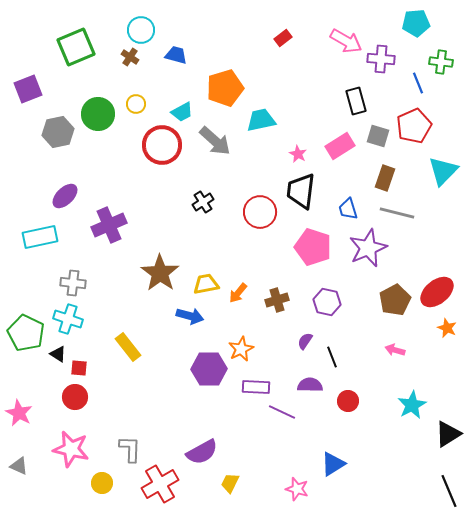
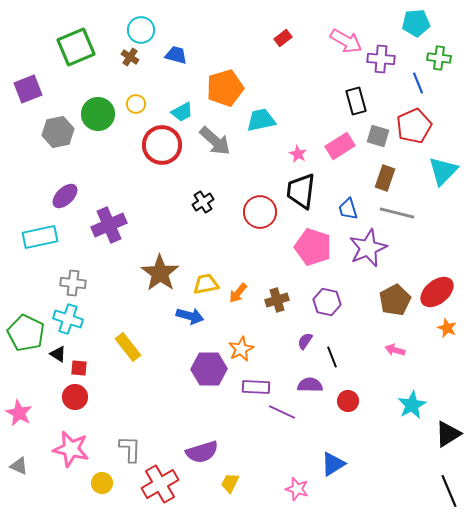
green cross at (441, 62): moved 2 px left, 4 px up
purple semicircle at (202, 452): rotated 12 degrees clockwise
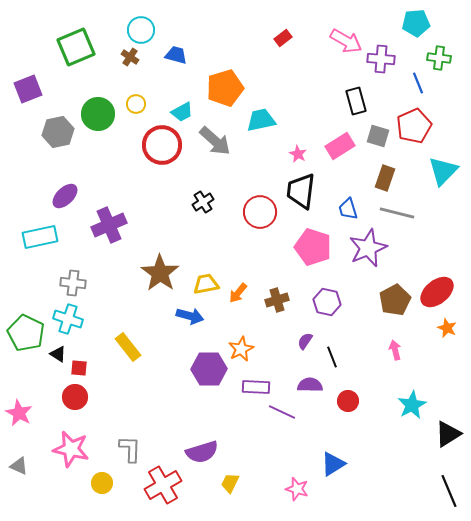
pink arrow at (395, 350): rotated 60 degrees clockwise
red cross at (160, 484): moved 3 px right, 1 px down
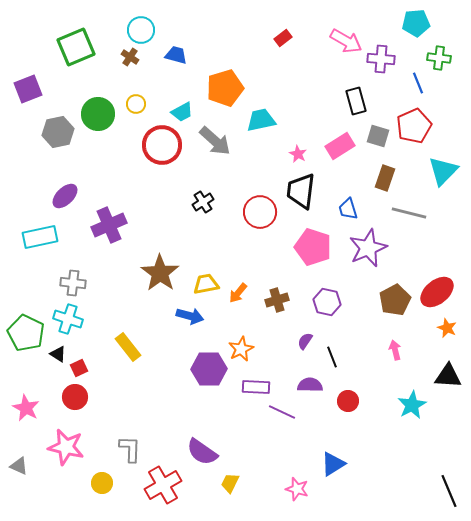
gray line at (397, 213): moved 12 px right
red square at (79, 368): rotated 30 degrees counterclockwise
pink star at (19, 413): moved 7 px right, 5 px up
black triangle at (448, 434): moved 58 px up; rotated 36 degrees clockwise
pink star at (71, 449): moved 5 px left, 2 px up
purple semicircle at (202, 452): rotated 52 degrees clockwise
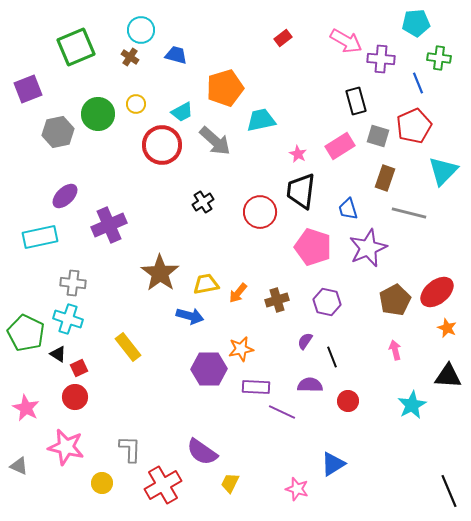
orange star at (241, 349): rotated 15 degrees clockwise
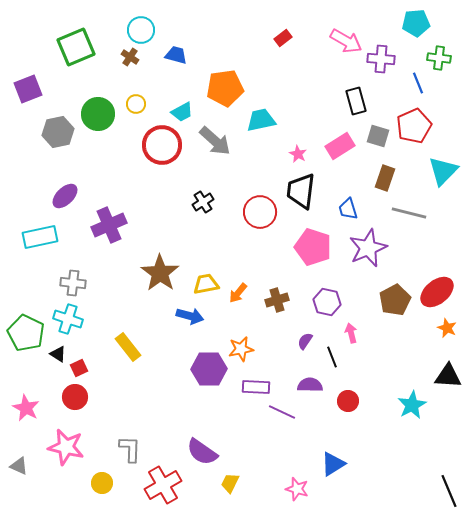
orange pentagon at (225, 88): rotated 9 degrees clockwise
pink arrow at (395, 350): moved 44 px left, 17 px up
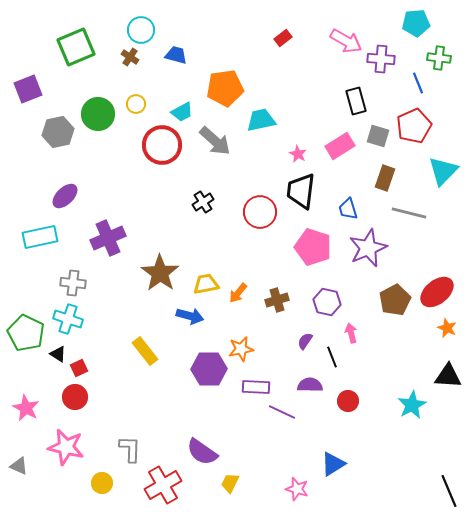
purple cross at (109, 225): moved 1 px left, 13 px down
yellow rectangle at (128, 347): moved 17 px right, 4 px down
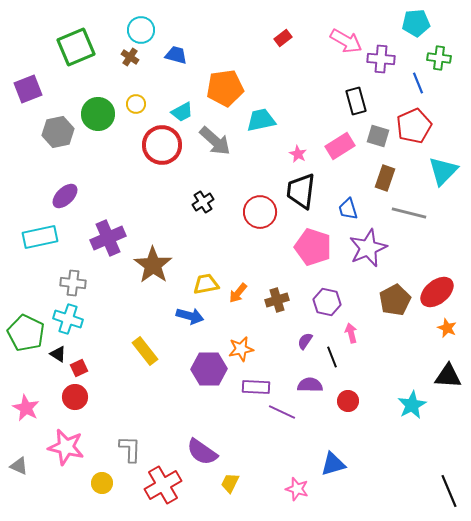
brown star at (160, 273): moved 7 px left, 8 px up
blue triangle at (333, 464): rotated 16 degrees clockwise
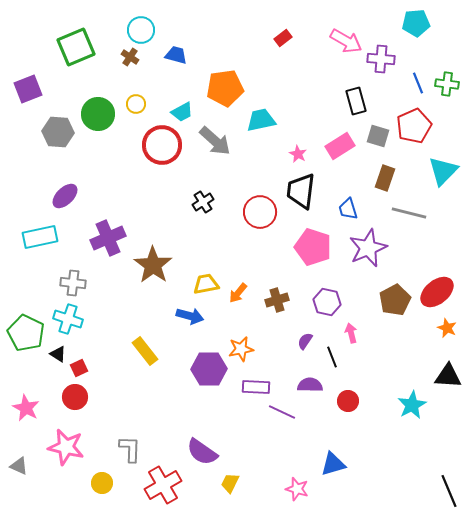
green cross at (439, 58): moved 8 px right, 26 px down
gray hexagon at (58, 132): rotated 16 degrees clockwise
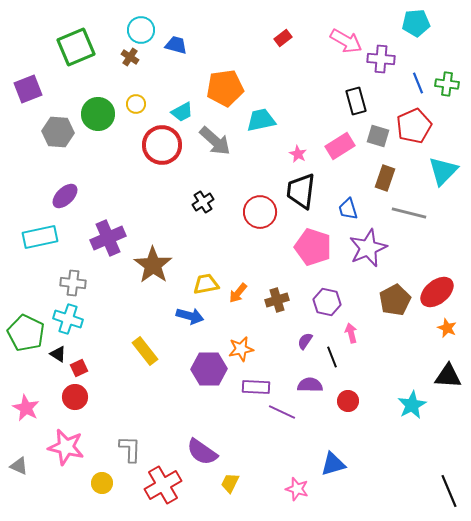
blue trapezoid at (176, 55): moved 10 px up
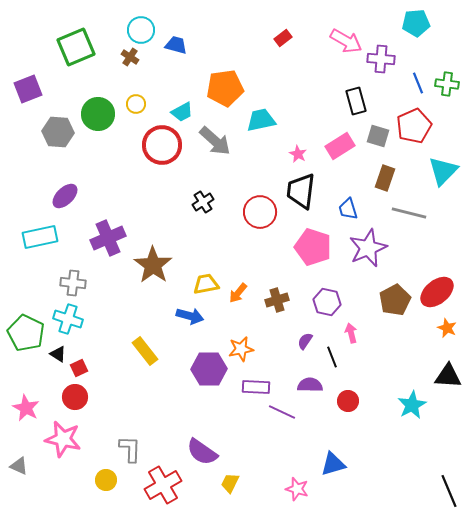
pink star at (66, 447): moved 3 px left, 8 px up
yellow circle at (102, 483): moved 4 px right, 3 px up
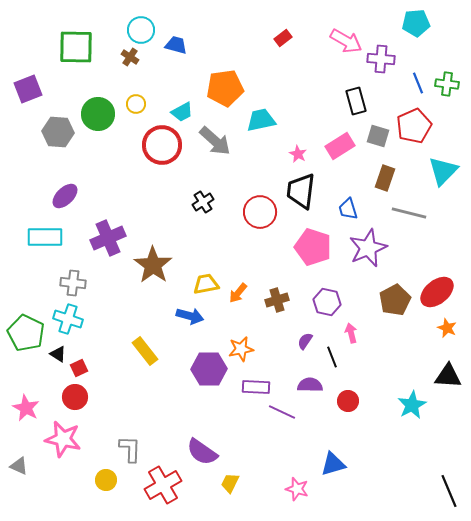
green square at (76, 47): rotated 24 degrees clockwise
cyan rectangle at (40, 237): moved 5 px right; rotated 12 degrees clockwise
